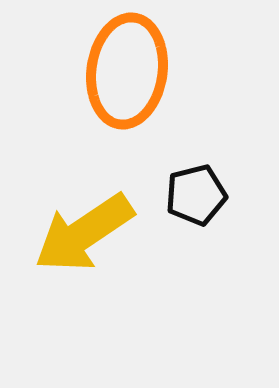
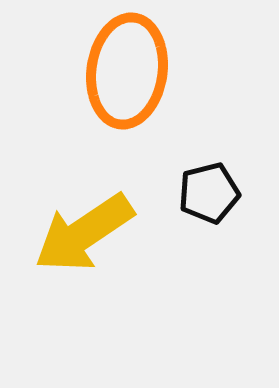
black pentagon: moved 13 px right, 2 px up
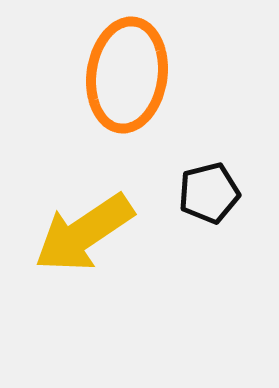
orange ellipse: moved 4 px down
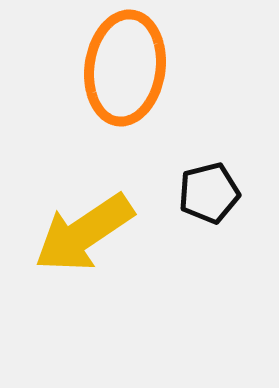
orange ellipse: moved 2 px left, 7 px up
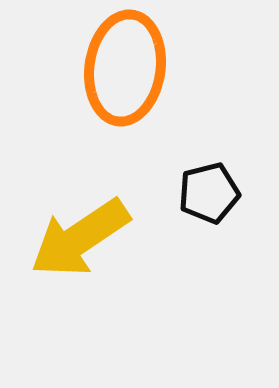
yellow arrow: moved 4 px left, 5 px down
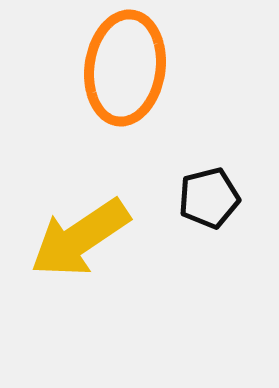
black pentagon: moved 5 px down
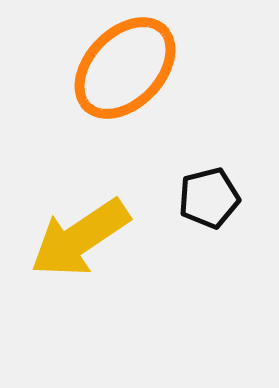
orange ellipse: rotated 36 degrees clockwise
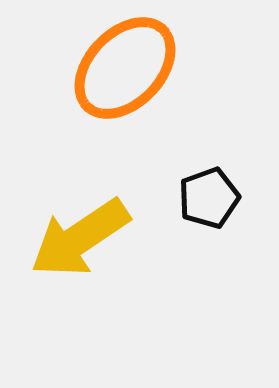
black pentagon: rotated 6 degrees counterclockwise
